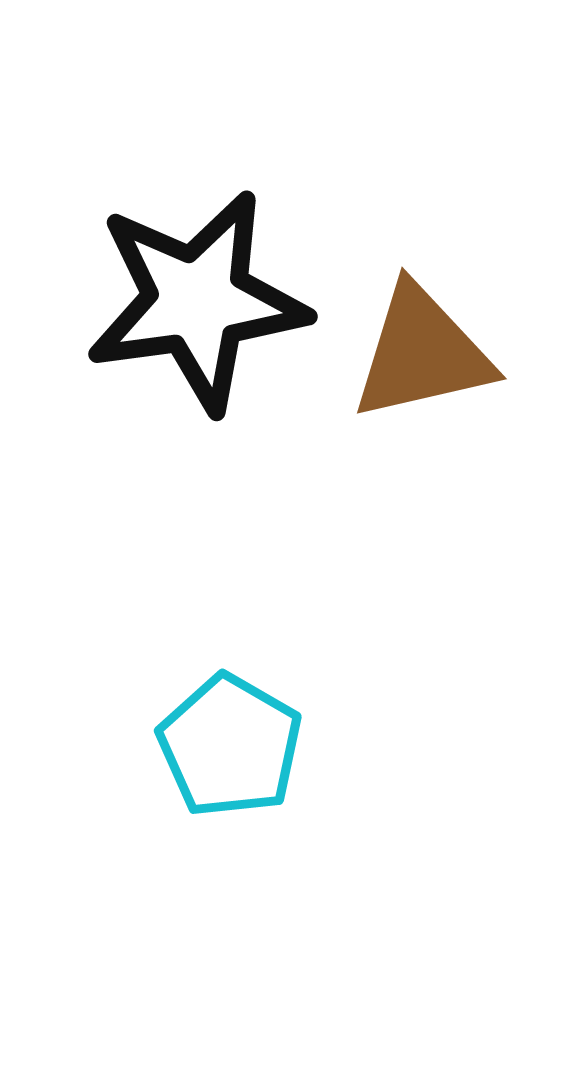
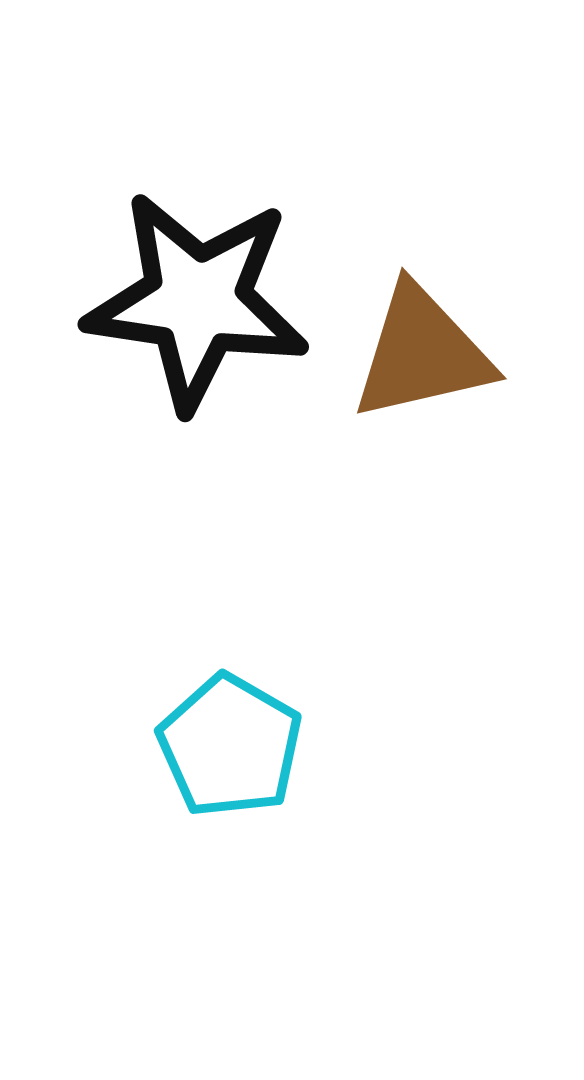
black star: rotated 16 degrees clockwise
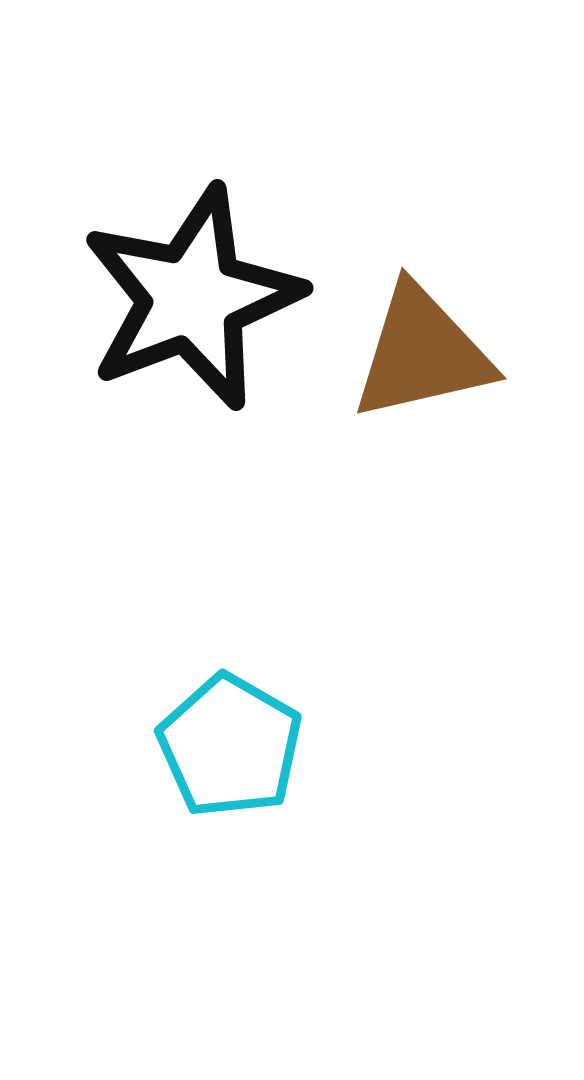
black star: moved 5 px left, 3 px up; rotated 29 degrees counterclockwise
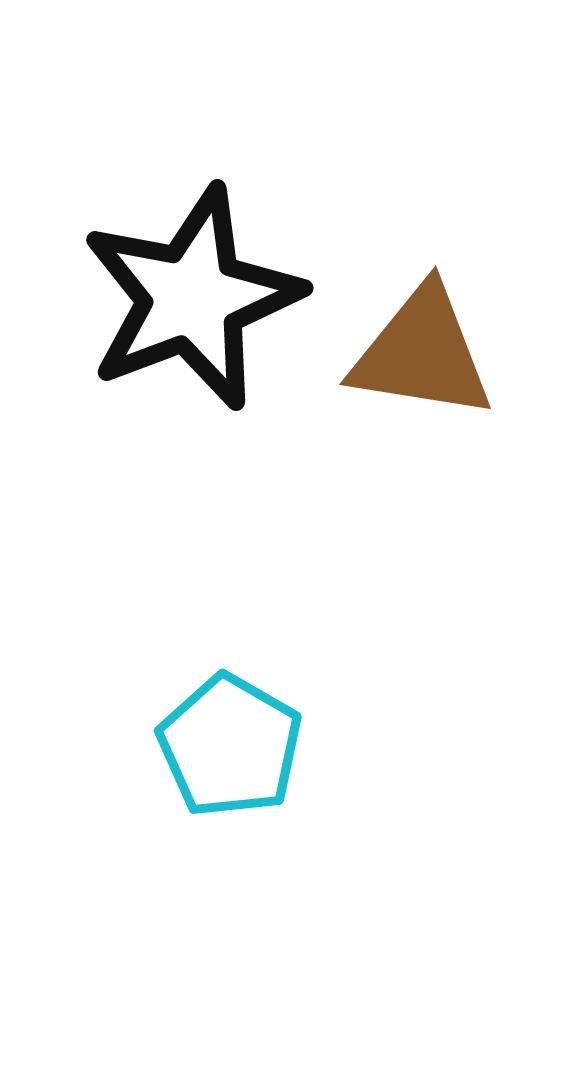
brown triangle: rotated 22 degrees clockwise
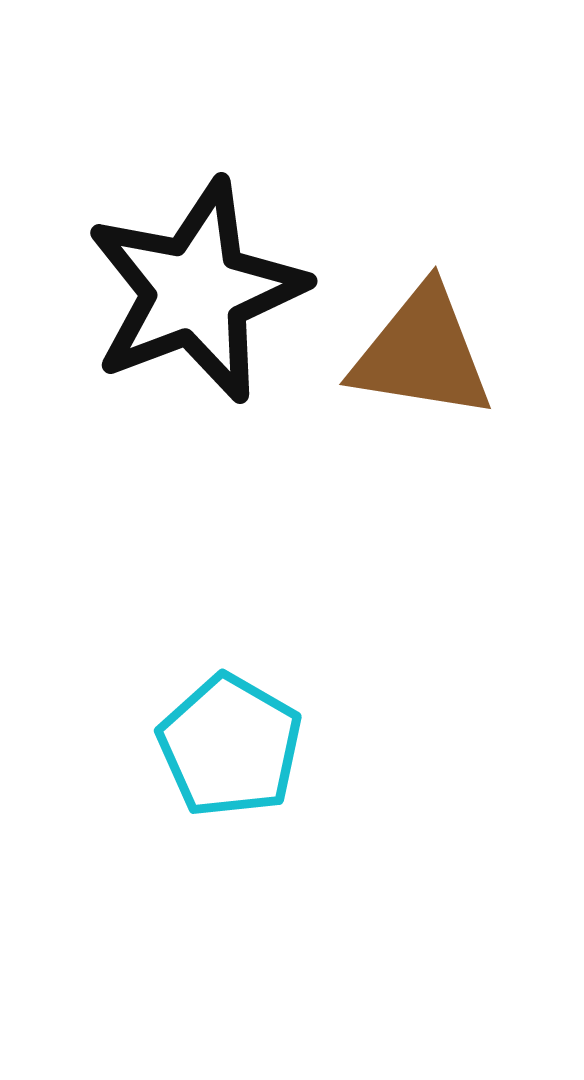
black star: moved 4 px right, 7 px up
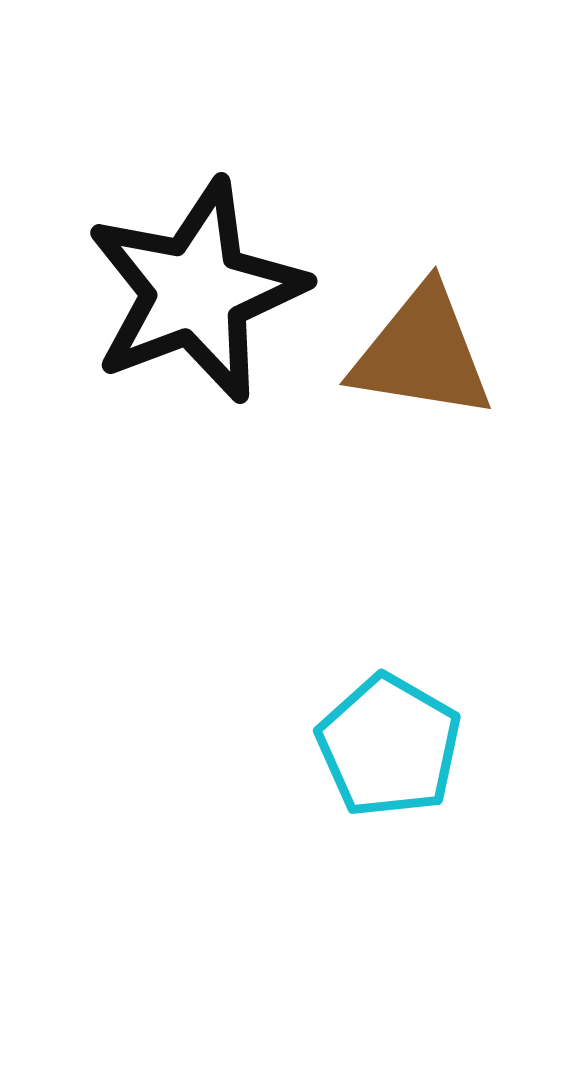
cyan pentagon: moved 159 px right
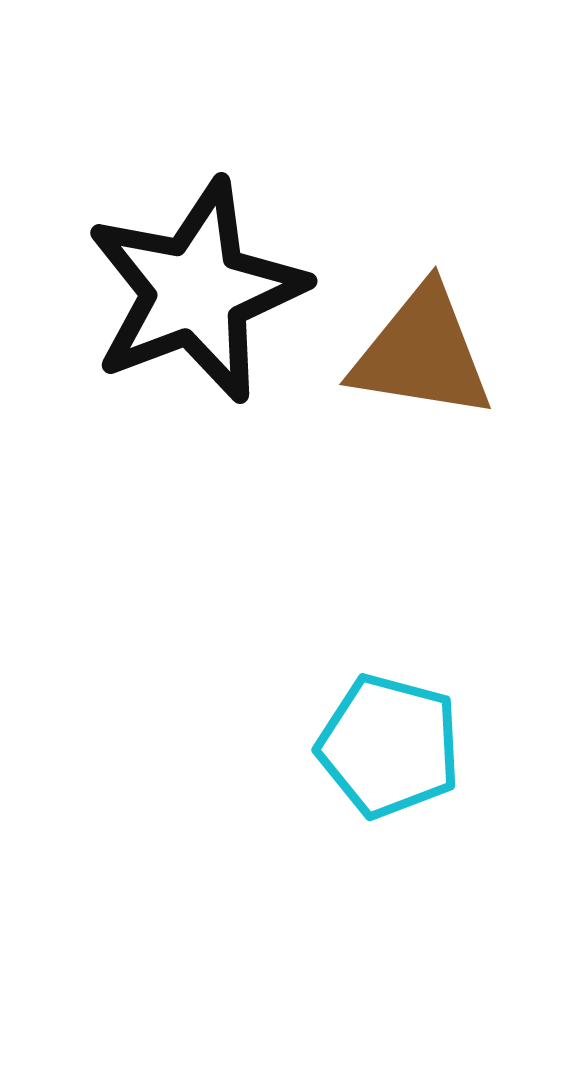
cyan pentagon: rotated 15 degrees counterclockwise
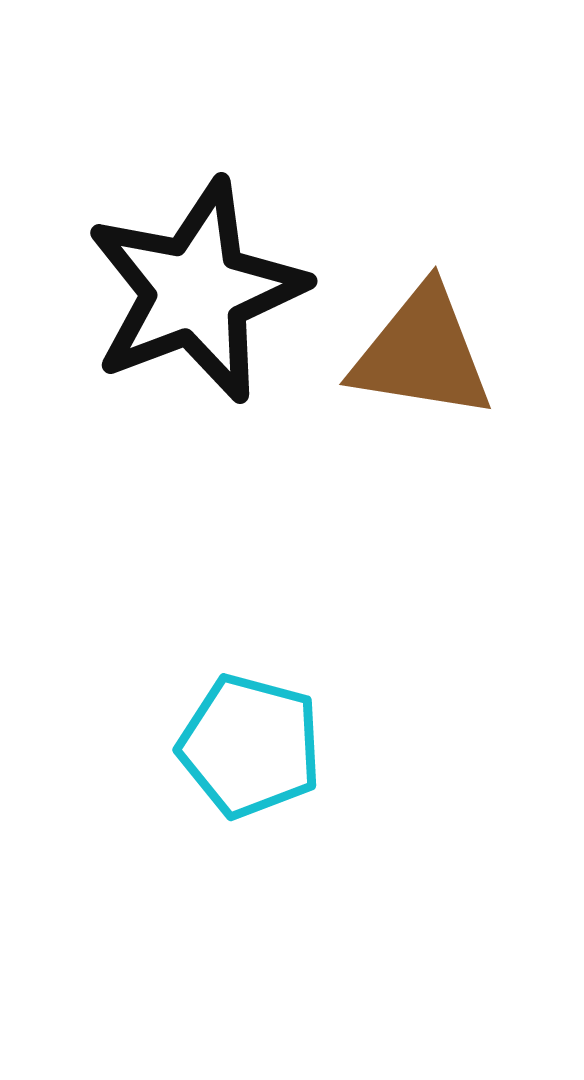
cyan pentagon: moved 139 px left
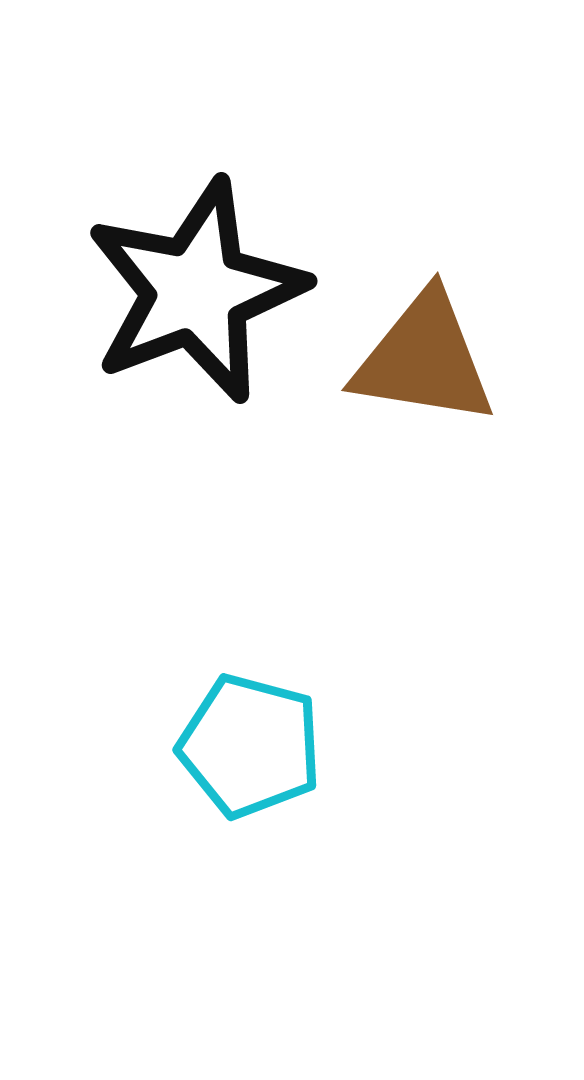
brown triangle: moved 2 px right, 6 px down
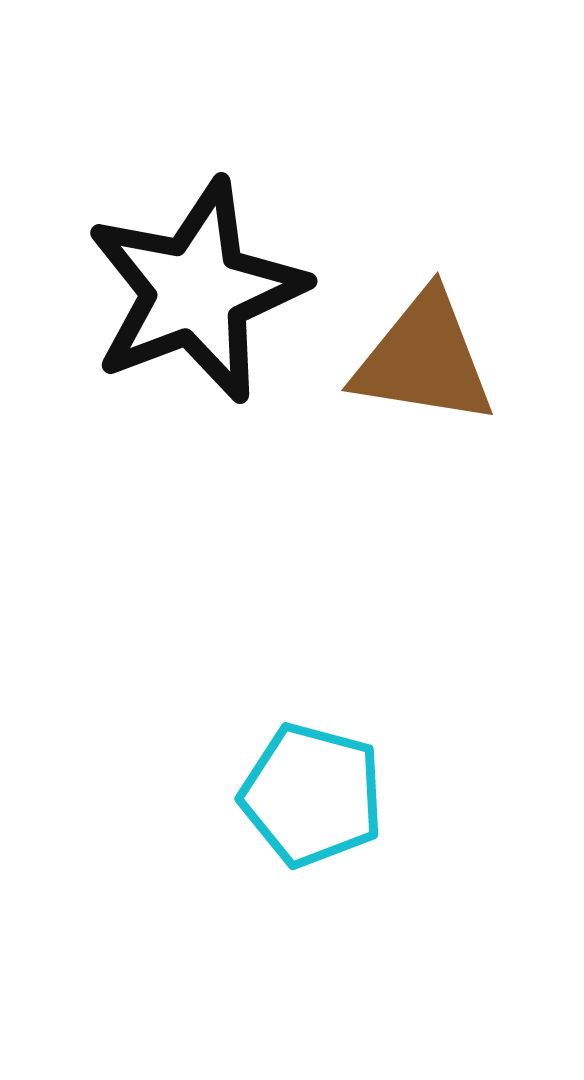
cyan pentagon: moved 62 px right, 49 px down
